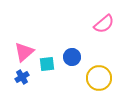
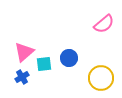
blue circle: moved 3 px left, 1 px down
cyan square: moved 3 px left
yellow circle: moved 2 px right
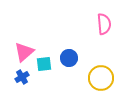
pink semicircle: rotated 55 degrees counterclockwise
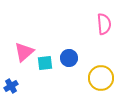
cyan square: moved 1 px right, 1 px up
blue cross: moved 11 px left, 9 px down
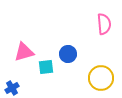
pink triangle: rotated 25 degrees clockwise
blue circle: moved 1 px left, 4 px up
cyan square: moved 1 px right, 4 px down
blue cross: moved 1 px right, 2 px down
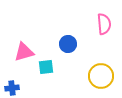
blue circle: moved 10 px up
yellow circle: moved 2 px up
blue cross: rotated 24 degrees clockwise
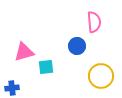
pink semicircle: moved 10 px left, 2 px up
blue circle: moved 9 px right, 2 px down
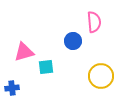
blue circle: moved 4 px left, 5 px up
